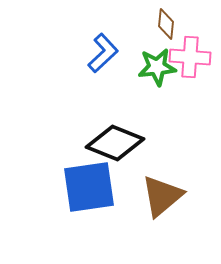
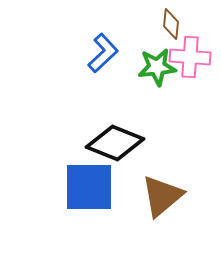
brown diamond: moved 5 px right
blue square: rotated 8 degrees clockwise
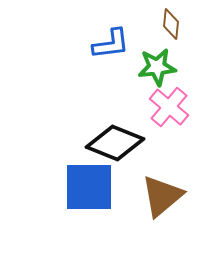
blue L-shape: moved 8 px right, 9 px up; rotated 36 degrees clockwise
pink cross: moved 21 px left, 50 px down; rotated 36 degrees clockwise
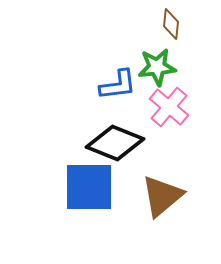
blue L-shape: moved 7 px right, 41 px down
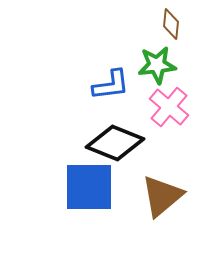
green star: moved 2 px up
blue L-shape: moved 7 px left
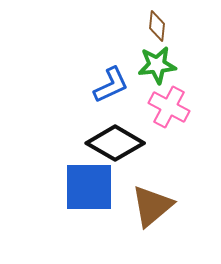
brown diamond: moved 14 px left, 2 px down
blue L-shape: rotated 18 degrees counterclockwise
pink cross: rotated 12 degrees counterclockwise
black diamond: rotated 8 degrees clockwise
brown triangle: moved 10 px left, 10 px down
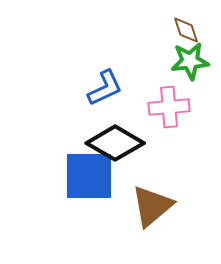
brown diamond: moved 29 px right, 4 px down; rotated 24 degrees counterclockwise
green star: moved 33 px right, 4 px up
blue L-shape: moved 6 px left, 3 px down
pink cross: rotated 33 degrees counterclockwise
blue square: moved 11 px up
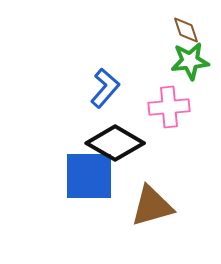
blue L-shape: rotated 24 degrees counterclockwise
brown triangle: rotated 24 degrees clockwise
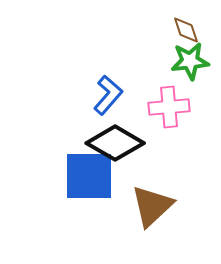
blue L-shape: moved 3 px right, 7 px down
brown triangle: rotated 27 degrees counterclockwise
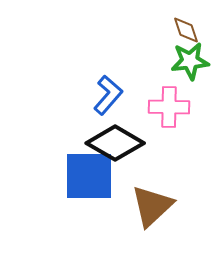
pink cross: rotated 6 degrees clockwise
